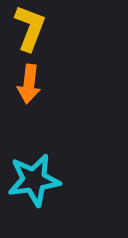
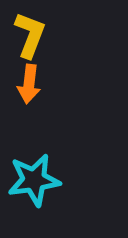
yellow L-shape: moved 7 px down
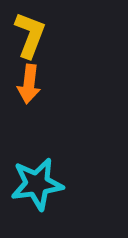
cyan star: moved 3 px right, 4 px down
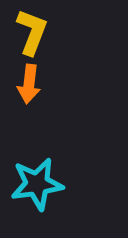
yellow L-shape: moved 2 px right, 3 px up
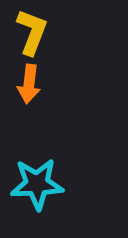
cyan star: rotated 6 degrees clockwise
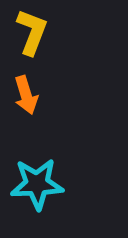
orange arrow: moved 3 px left, 11 px down; rotated 24 degrees counterclockwise
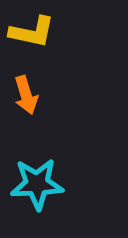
yellow L-shape: rotated 81 degrees clockwise
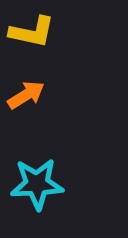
orange arrow: rotated 105 degrees counterclockwise
